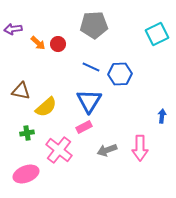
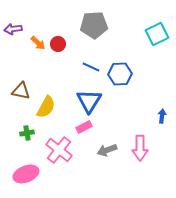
yellow semicircle: rotated 20 degrees counterclockwise
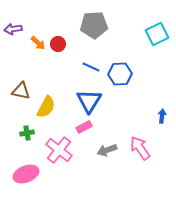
pink arrow: rotated 145 degrees clockwise
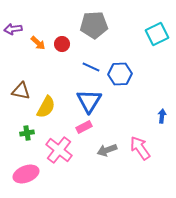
red circle: moved 4 px right
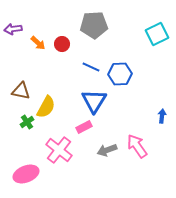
blue triangle: moved 5 px right
green cross: moved 11 px up; rotated 24 degrees counterclockwise
pink arrow: moved 3 px left, 2 px up
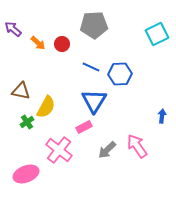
purple arrow: rotated 48 degrees clockwise
gray arrow: rotated 24 degrees counterclockwise
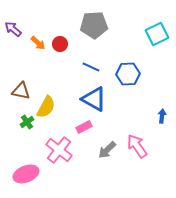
red circle: moved 2 px left
blue hexagon: moved 8 px right
blue triangle: moved 2 px up; rotated 32 degrees counterclockwise
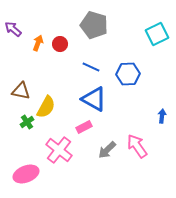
gray pentagon: rotated 20 degrees clockwise
orange arrow: rotated 112 degrees counterclockwise
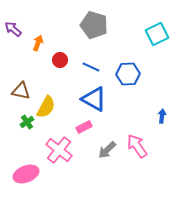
red circle: moved 16 px down
